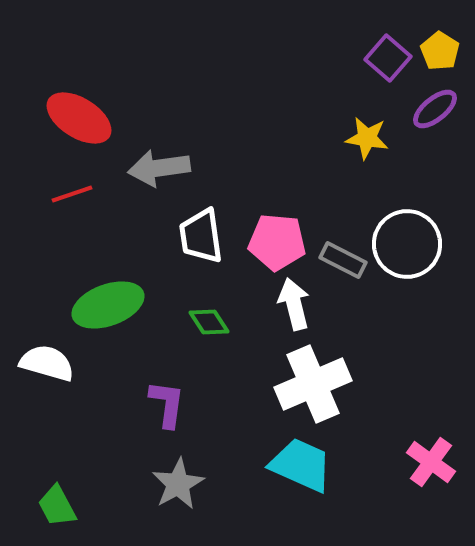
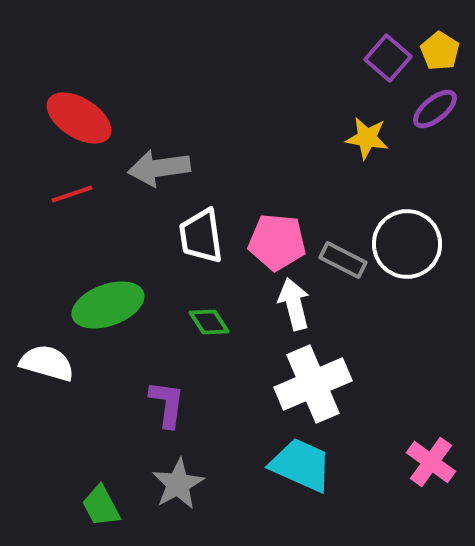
green trapezoid: moved 44 px right
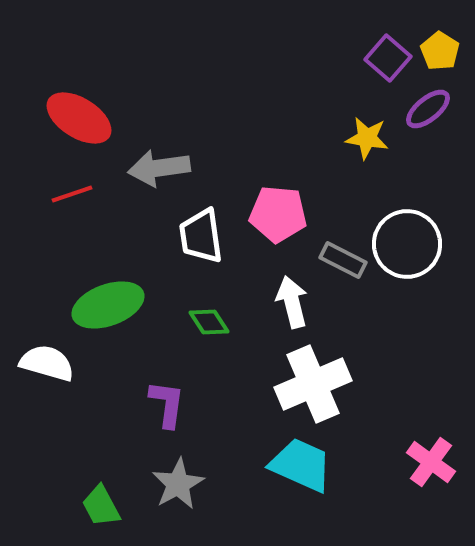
purple ellipse: moved 7 px left
pink pentagon: moved 1 px right, 28 px up
white arrow: moved 2 px left, 2 px up
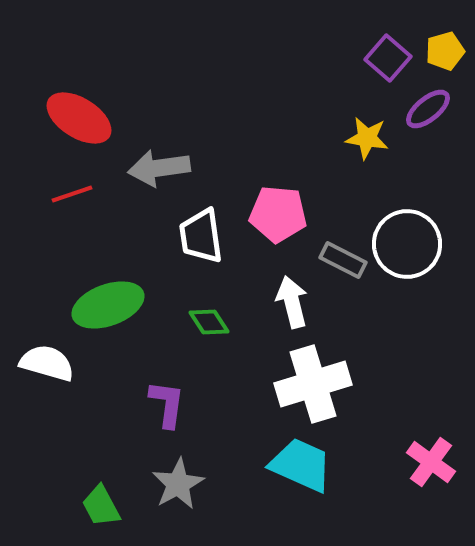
yellow pentagon: moved 5 px right; rotated 24 degrees clockwise
white cross: rotated 6 degrees clockwise
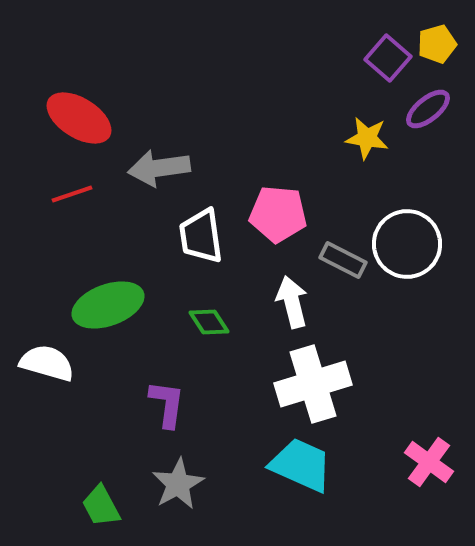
yellow pentagon: moved 8 px left, 7 px up
pink cross: moved 2 px left
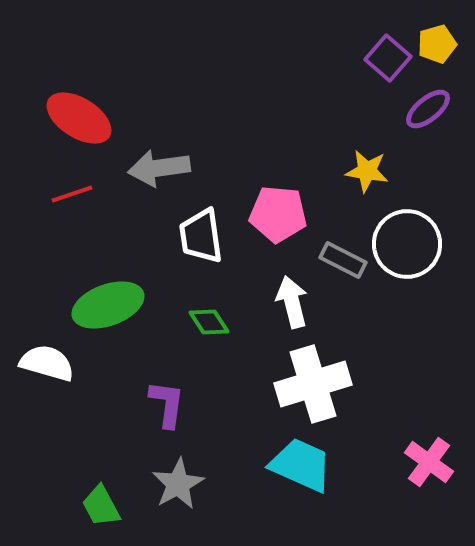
yellow star: moved 33 px down
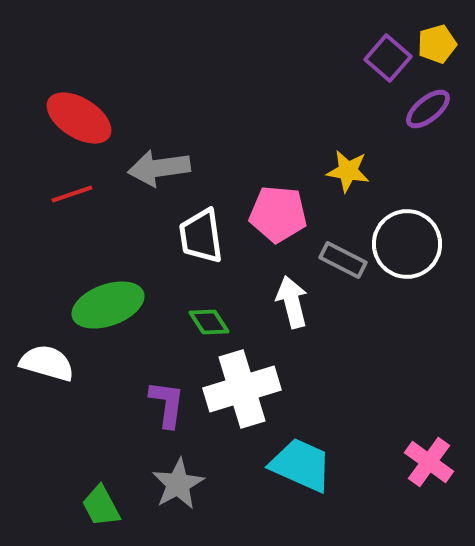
yellow star: moved 19 px left
white cross: moved 71 px left, 5 px down
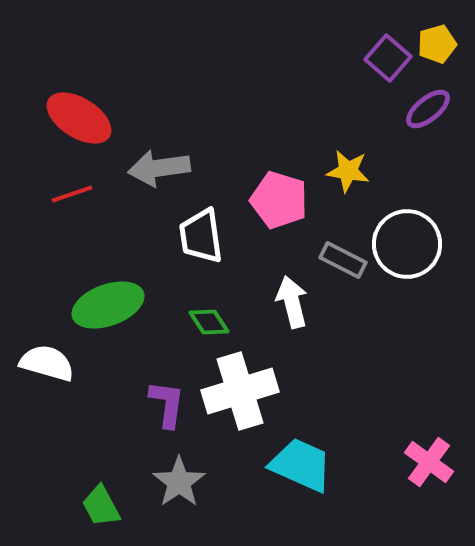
pink pentagon: moved 1 px right, 14 px up; rotated 12 degrees clockwise
white cross: moved 2 px left, 2 px down
gray star: moved 1 px right, 2 px up; rotated 6 degrees counterclockwise
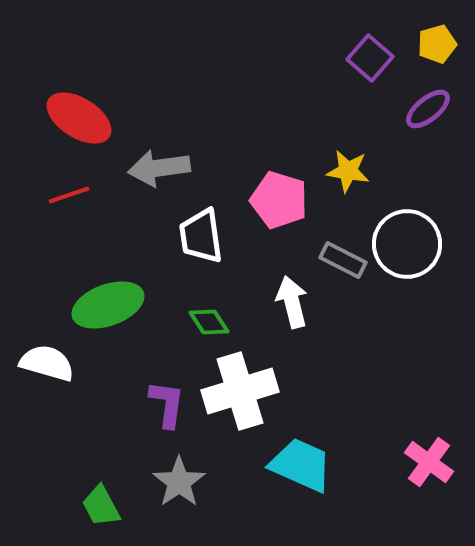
purple square: moved 18 px left
red line: moved 3 px left, 1 px down
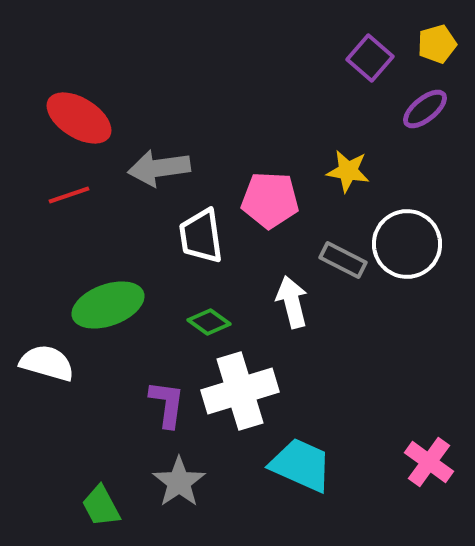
purple ellipse: moved 3 px left
pink pentagon: moved 9 px left; rotated 14 degrees counterclockwise
green diamond: rotated 21 degrees counterclockwise
